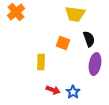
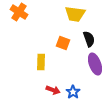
orange cross: moved 3 px right; rotated 18 degrees counterclockwise
purple ellipse: rotated 30 degrees counterclockwise
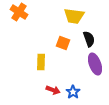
yellow trapezoid: moved 1 px left, 2 px down
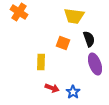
red arrow: moved 1 px left, 2 px up
